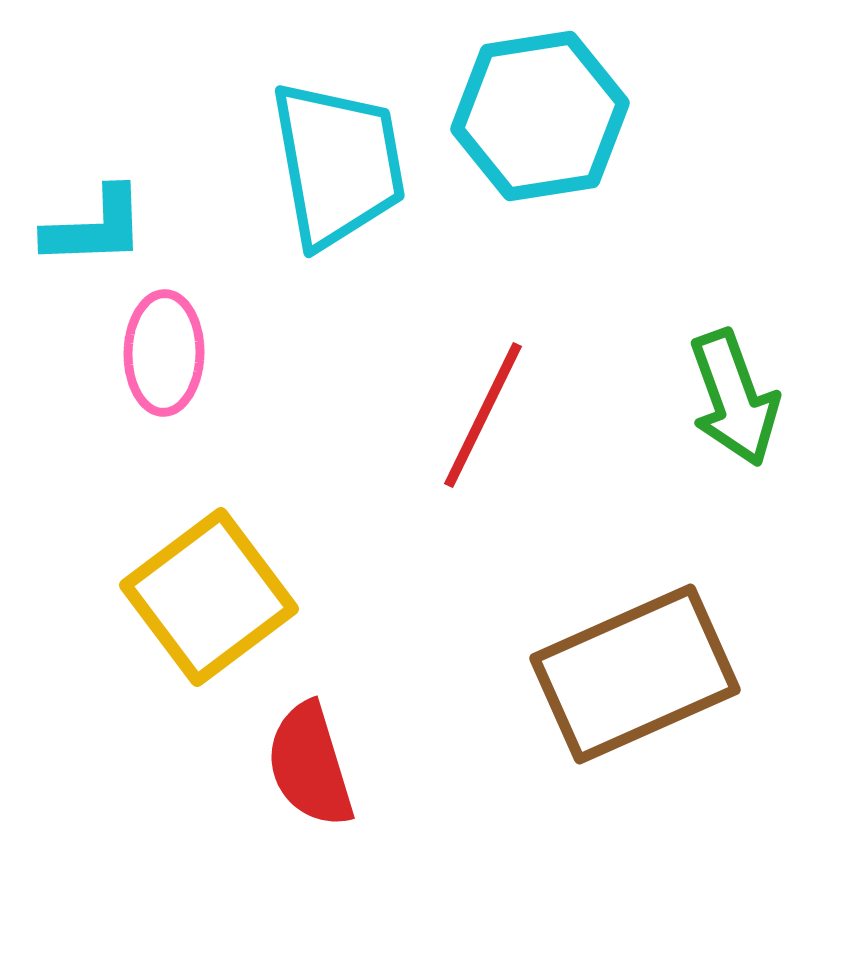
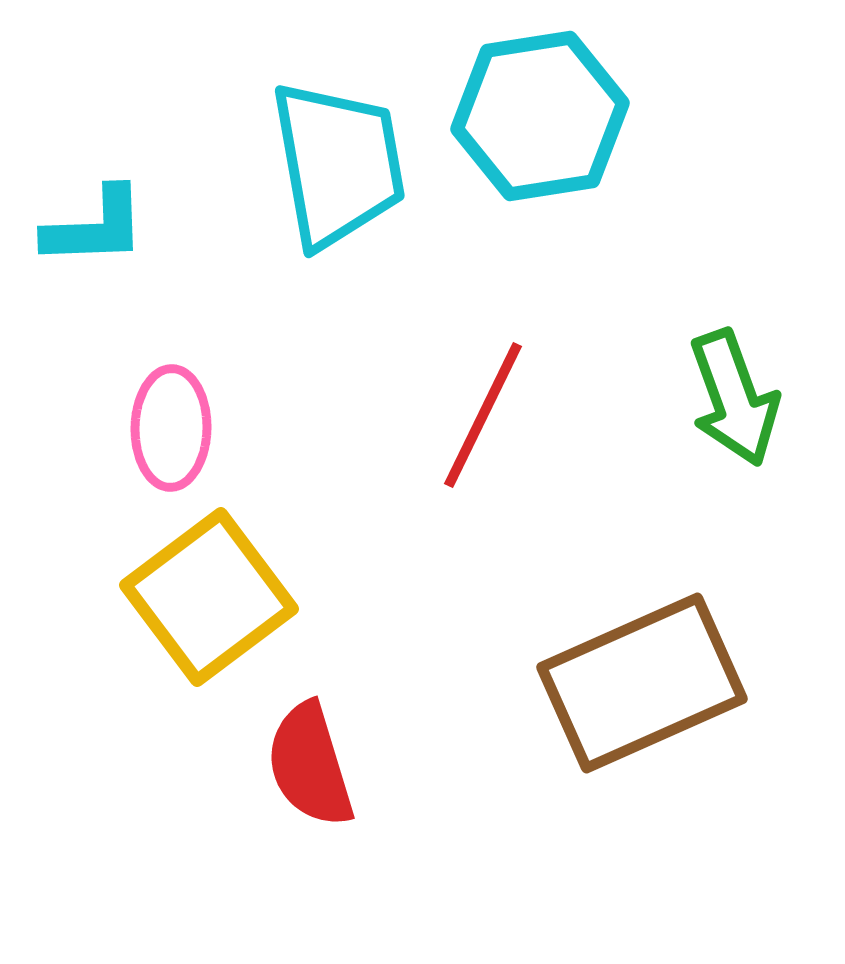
pink ellipse: moved 7 px right, 75 px down
brown rectangle: moved 7 px right, 9 px down
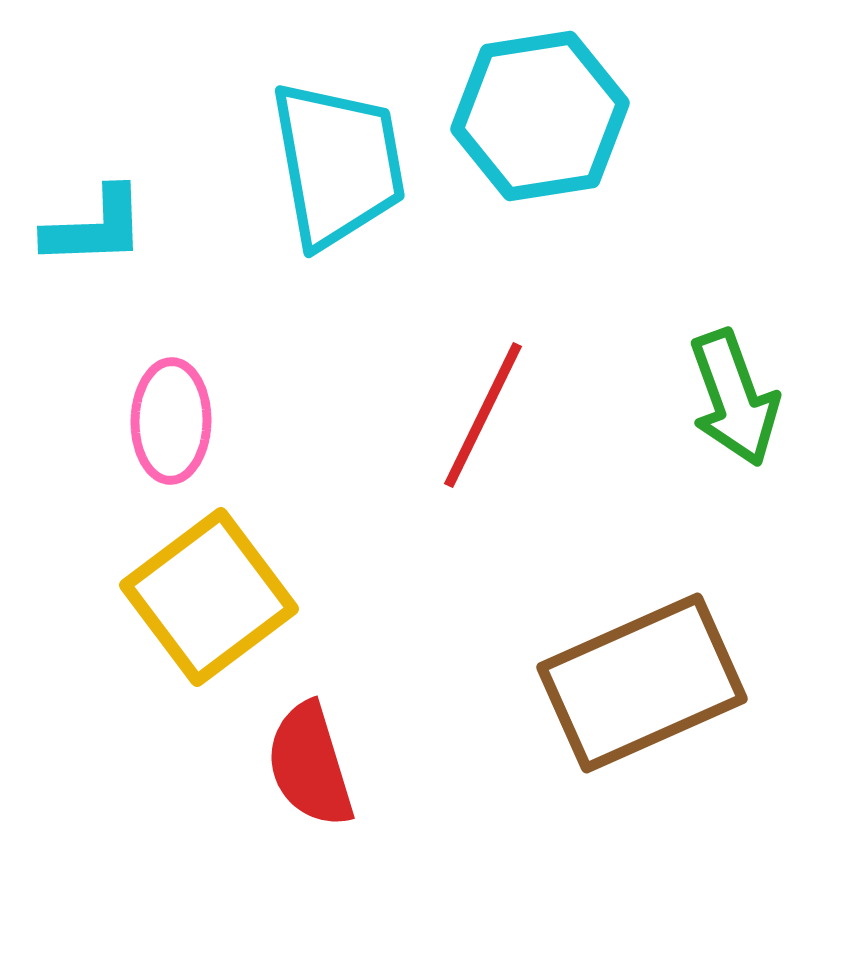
pink ellipse: moved 7 px up
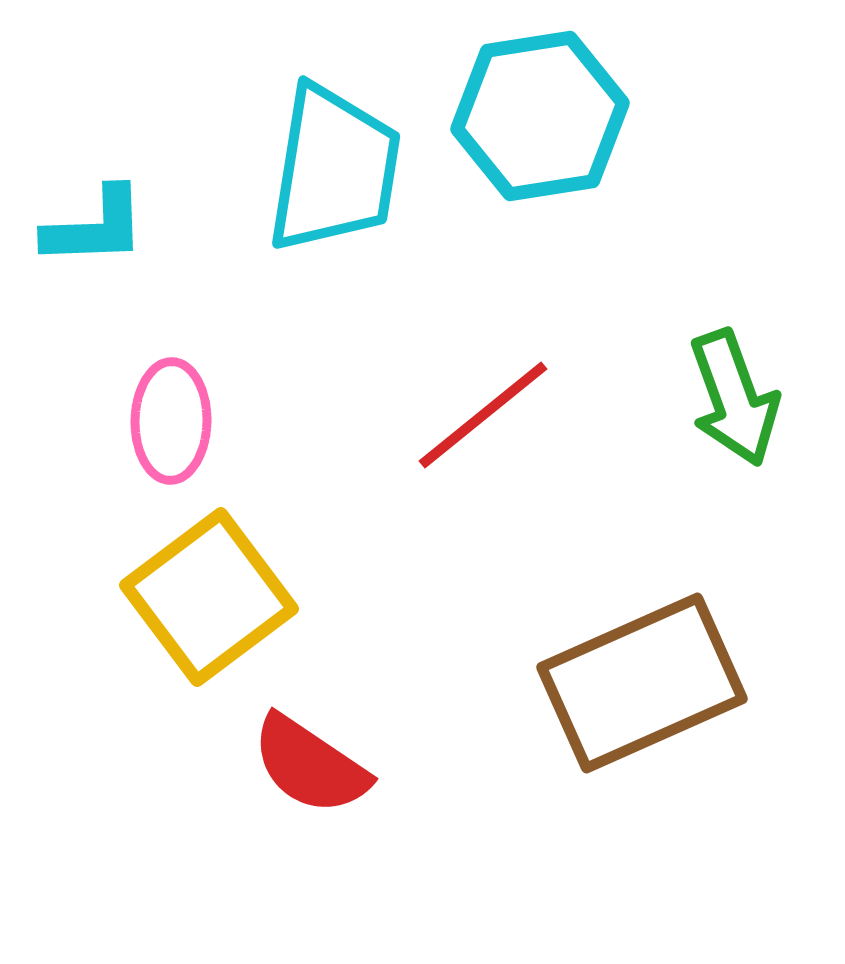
cyan trapezoid: moved 4 px left, 5 px down; rotated 19 degrees clockwise
red line: rotated 25 degrees clockwise
red semicircle: rotated 39 degrees counterclockwise
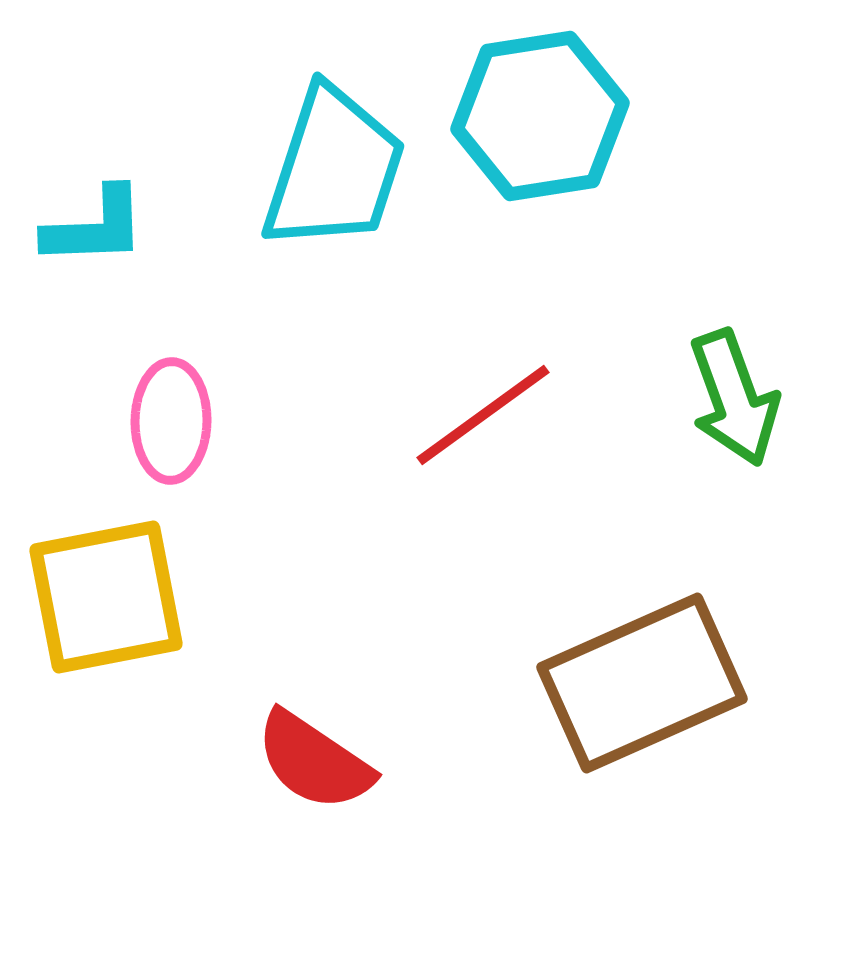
cyan trapezoid: rotated 9 degrees clockwise
red line: rotated 3 degrees clockwise
yellow square: moved 103 px left; rotated 26 degrees clockwise
red semicircle: moved 4 px right, 4 px up
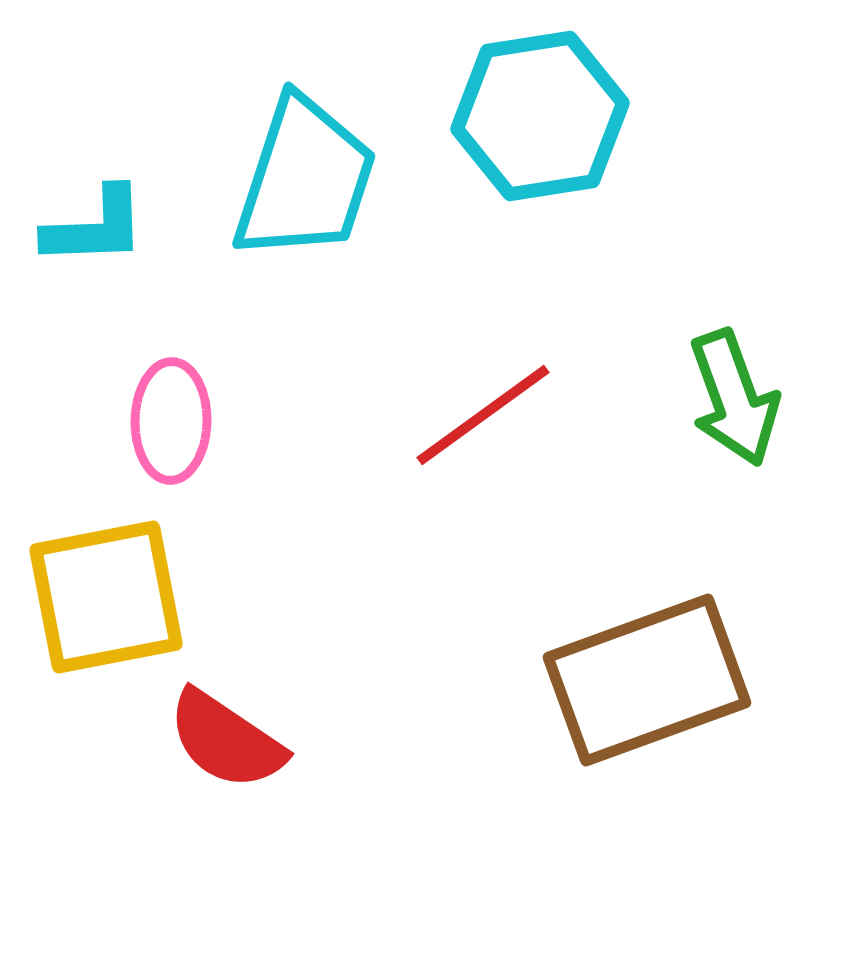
cyan trapezoid: moved 29 px left, 10 px down
brown rectangle: moved 5 px right, 3 px up; rotated 4 degrees clockwise
red semicircle: moved 88 px left, 21 px up
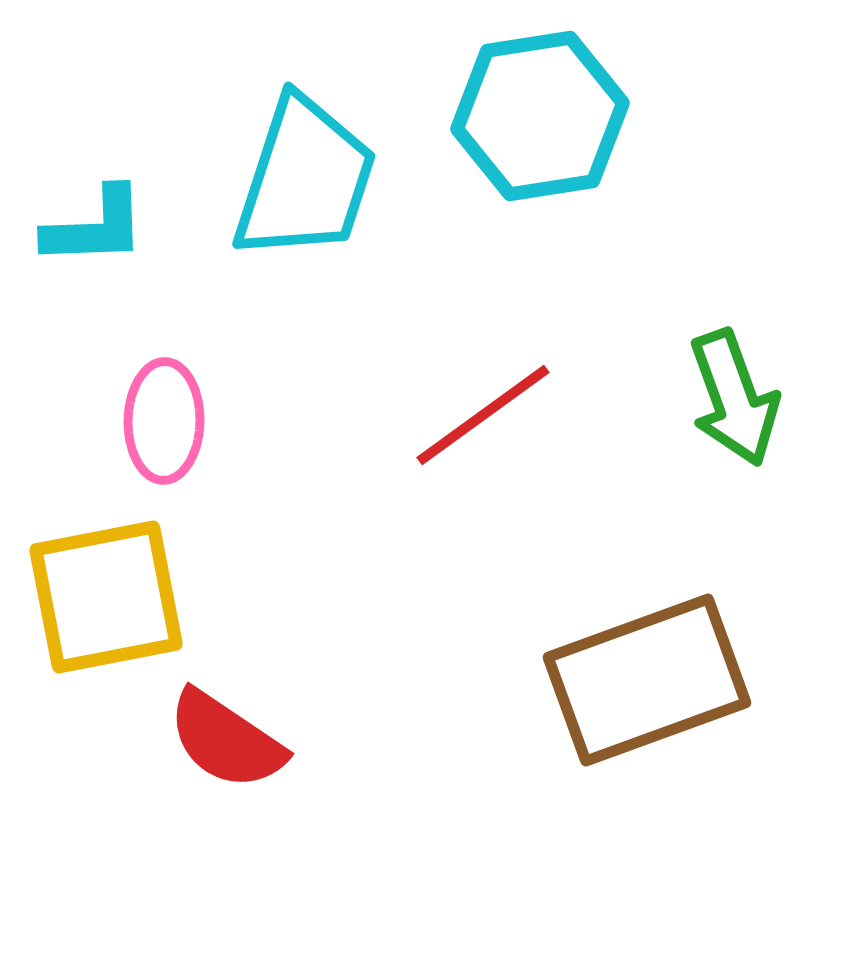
pink ellipse: moved 7 px left
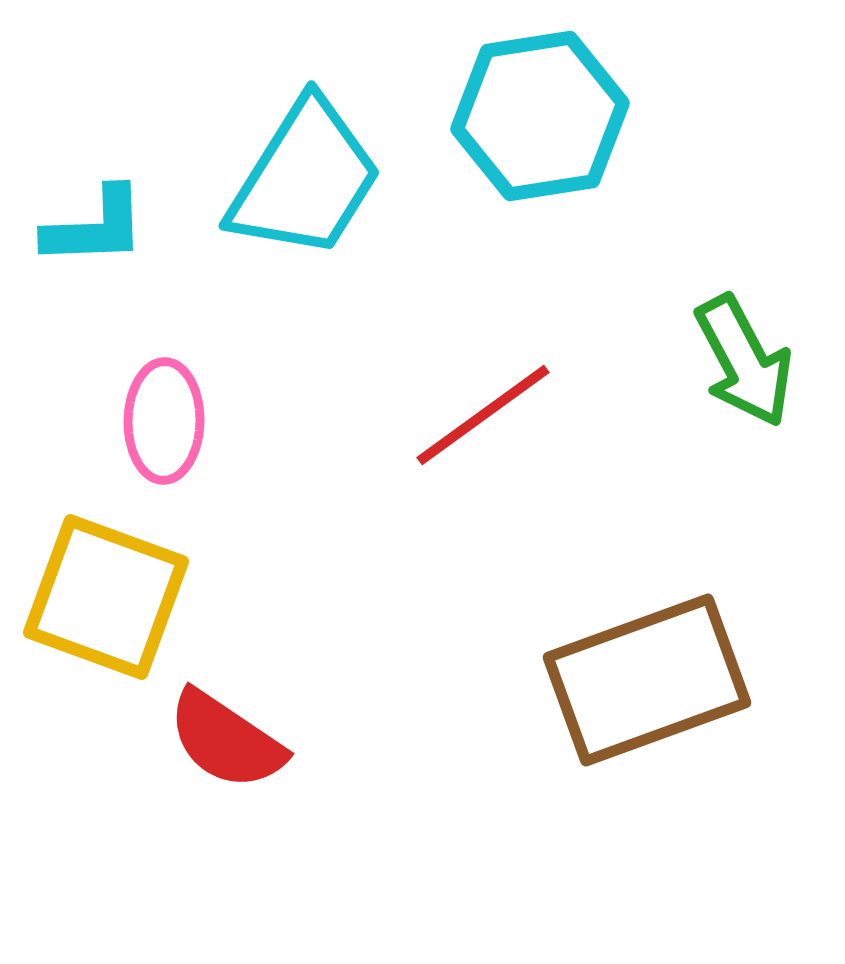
cyan trapezoid: rotated 14 degrees clockwise
green arrow: moved 10 px right, 37 px up; rotated 8 degrees counterclockwise
yellow square: rotated 31 degrees clockwise
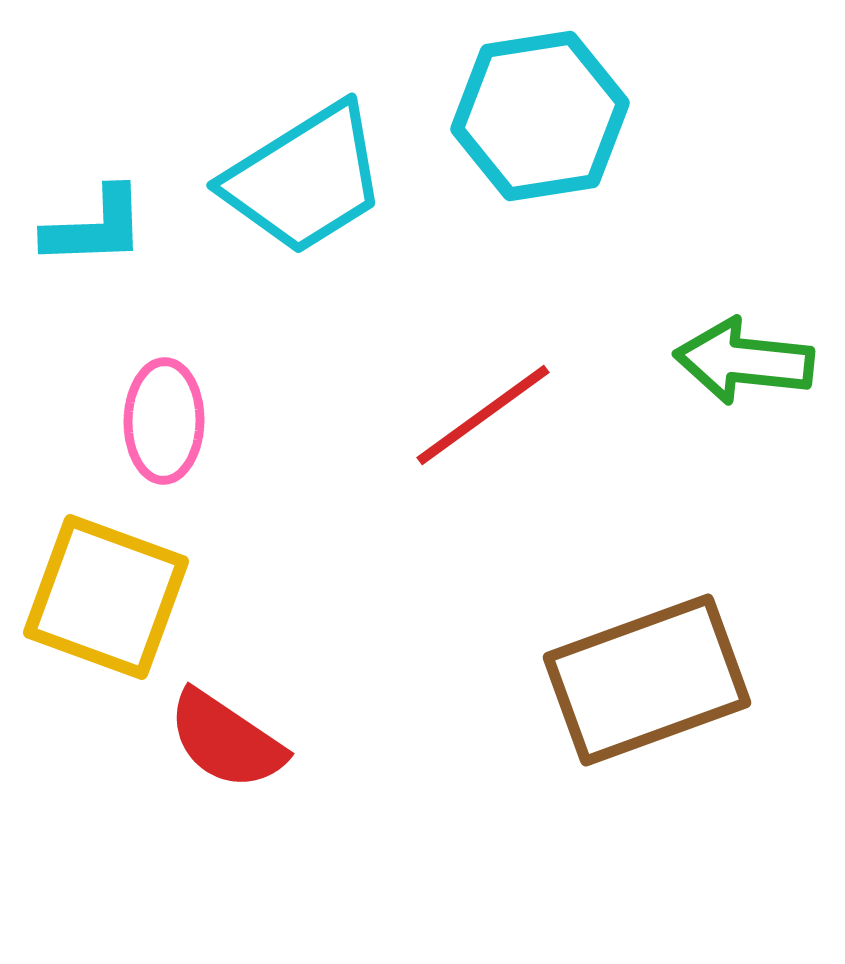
cyan trapezoid: rotated 26 degrees clockwise
green arrow: rotated 124 degrees clockwise
